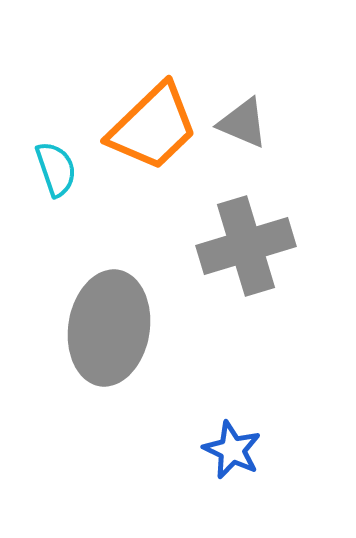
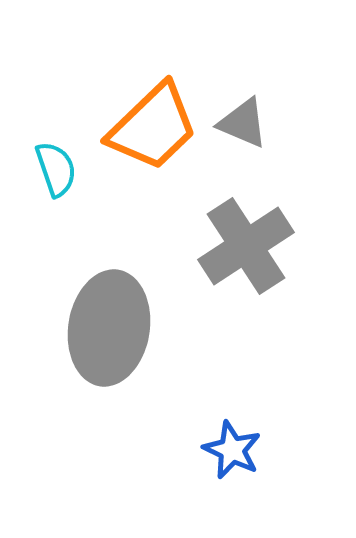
gray cross: rotated 16 degrees counterclockwise
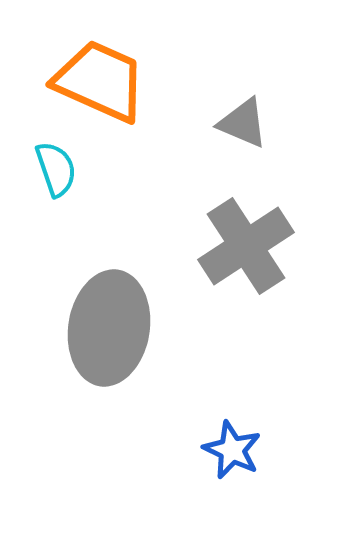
orange trapezoid: moved 53 px left, 46 px up; rotated 112 degrees counterclockwise
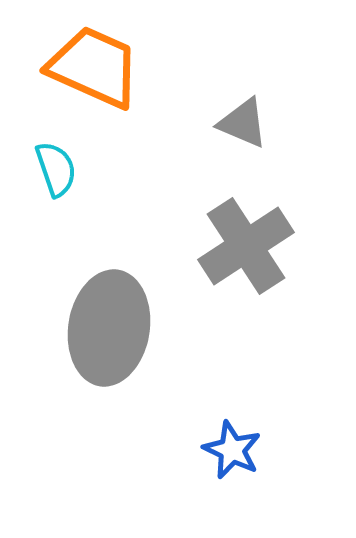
orange trapezoid: moved 6 px left, 14 px up
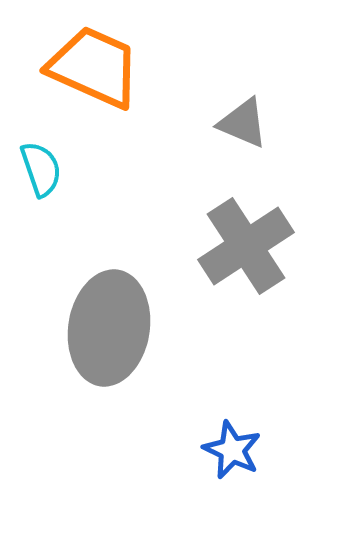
cyan semicircle: moved 15 px left
